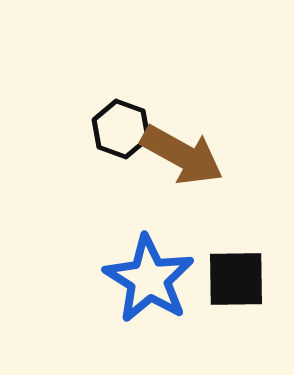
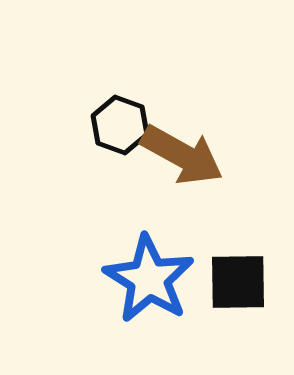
black hexagon: moved 1 px left, 4 px up
black square: moved 2 px right, 3 px down
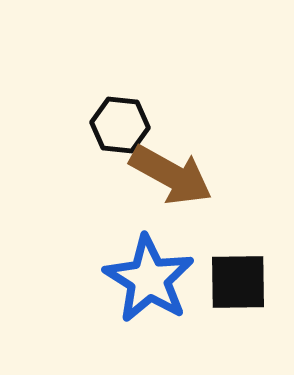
black hexagon: rotated 14 degrees counterclockwise
brown arrow: moved 11 px left, 20 px down
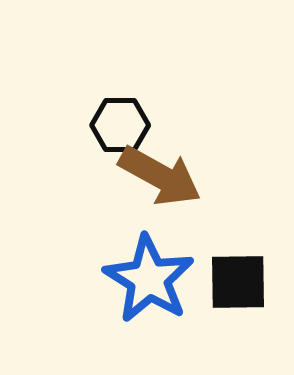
black hexagon: rotated 6 degrees counterclockwise
brown arrow: moved 11 px left, 1 px down
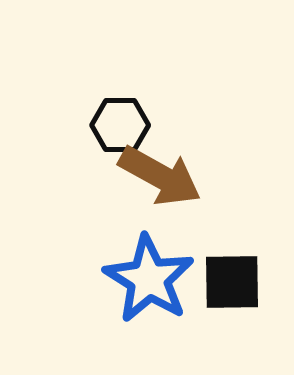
black square: moved 6 px left
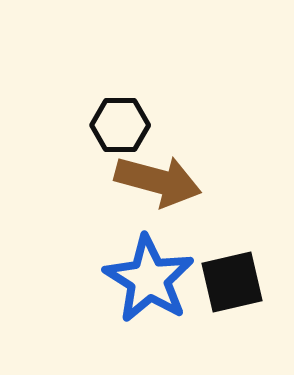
brown arrow: moved 2 px left, 5 px down; rotated 14 degrees counterclockwise
black square: rotated 12 degrees counterclockwise
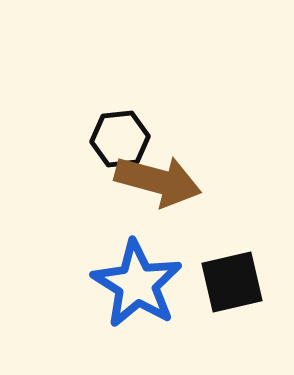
black hexagon: moved 14 px down; rotated 6 degrees counterclockwise
blue star: moved 12 px left, 5 px down
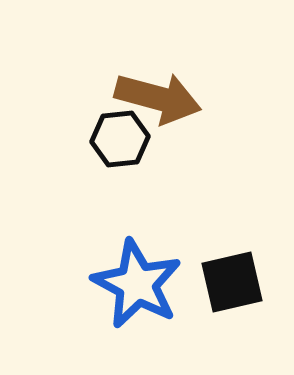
brown arrow: moved 83 px up
blue star: rotated 4 degrees counterclockwise
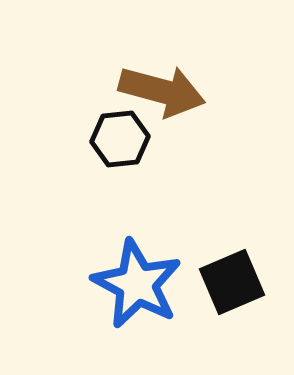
brown arrow: moved 4 px right, 7 px up
black square: rotated 10 degrees counterclockwise
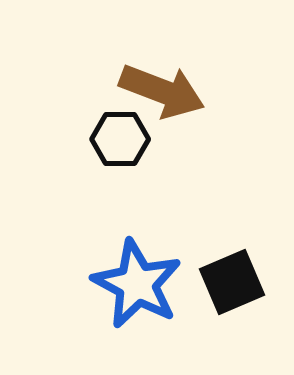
brown arrow: rotated 6 degrees clockwise
black hexagon: rotated 6 degrees clockwise
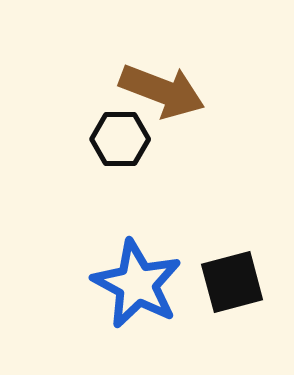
black square: rotated 8 degrees clockwise
